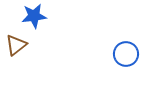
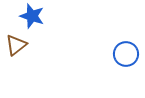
blue star: moved 2 px left; rotated 25 degrees clockwise
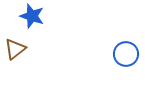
brown triangle: moved 1 px left, 4 px down
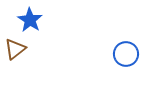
blue star: moved 2 px left, 4 px down; rotated 15 degrees clockwise
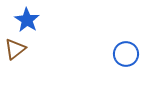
blue star: moved 3 px left
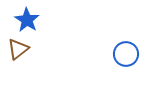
brown triangle: moved 3 px right
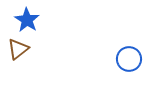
blue circle: moved 3 px right, 5 px down
